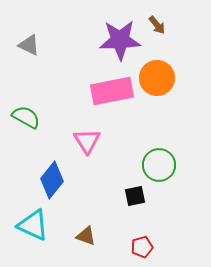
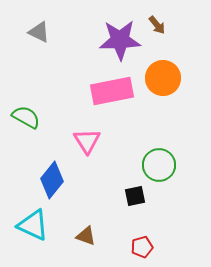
gray triangle: moved 10 px right, 13 px up
orange circle: moved 6 px right
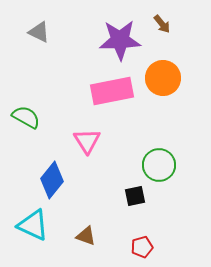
brown arrow: moved 5 px right, 1 px up
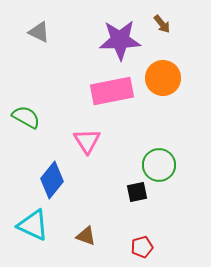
black square: moved 2 px right, 4 px up
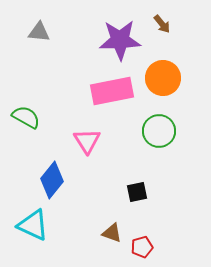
gray triangle: rotated 20 degrees counterclockwise
green circle: moved 34 px up
brown triangle: moved 26 px right, 3 px up
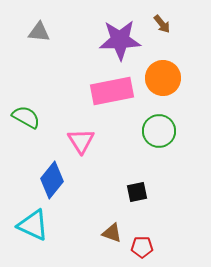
pink triangle: moved 6 px left
red pentagon: rotated 15 degrees clockwise
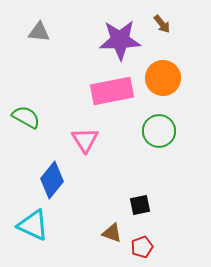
pink triangle: moved 4 px right, 1 px up
black square: moved 3 px right, 13 px down
red pentagon: rotated 20 degrees counterclockwise
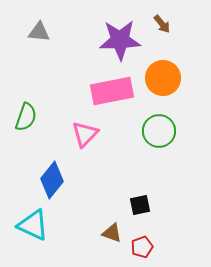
green semicircle: rotated 80 degrees clockwise
pink triangle: moved 6 px up; rotated 16 degrees clockwise
